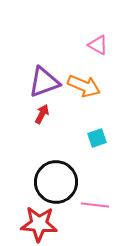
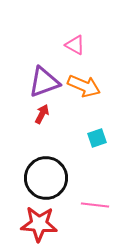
pink triangle: moved 23 px left
black circle: moved 10 px left, 4 px up
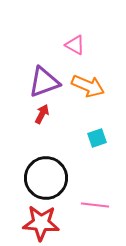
orange arrow: moved 4 px right
red star: moved 2 px right, 1 px up
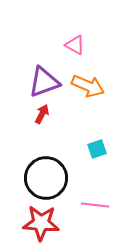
cyan square: moved 11 px down
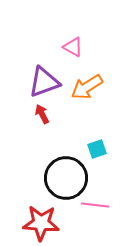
pink triangle: moved 2 px left, 2 px down
orange arrow: moved 1 px left, 1 px down; rotated 124 degrees clockwise
red arrow: rotated 54 degrees counterclockwise
black circle: moved 20 px right
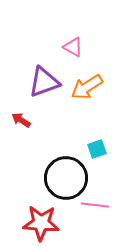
red arrow: moved 21 px left, 6 px down; rotated 30 degrees counterclockwise
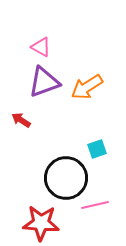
pink triangle: moved 32 px left
pink line: rotated 20 degrees counterclockwise
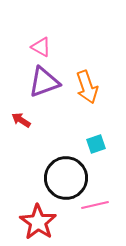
orange arrow: rotated 76 degrees counterclockwise
cyan square: moved 1 px left, 5 px up
red star: moved 3 px left, 1 px up; rotated 30 degrees clockwise
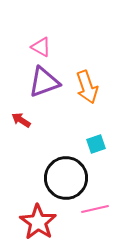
pink line: moved 4 px down
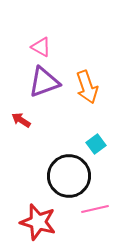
cyan square: rotated 18 degrees counterclockwise
black circle: moved 3 px right, 2 px up
red star: rotated 18 degrees counterclockwise
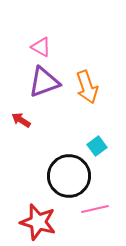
cyan square: moved 1 px right, 2 px down
